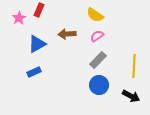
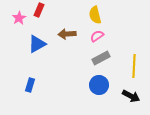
yellow semicircle: rotated 42 degrees clockwise
gray rectangle: moved 3 px right, 2 px up; rotated 18 degrees clockwise
blue rectangle: moved 4 px left, 13 px down; rotated 48 degrees counterclockwise
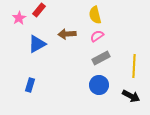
red rectangle: rotated 16 degrees clockwise
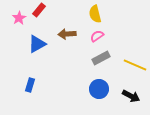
yellow semicircle: moved 1 px up
yellow line: moved 1 px right, 1 px up; rotated 70 degrees counterclockwise
blue circle: moved 4 px down
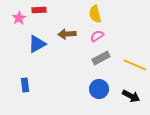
red rectangle: rotated 48 degrees clockwise
blue rectangle: moved 5 px left; rotated 24 degrees counterclockwise
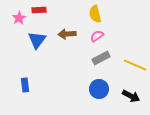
blue triangle: moved 4 px up; rotated 24 degrees counterclockwise
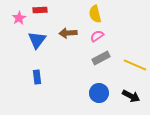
red rectangle: moved 1 px right
brown arrow: moved 1 px right, 1 px up
blue rectangle: moved 12 px right, 8 px up
blue circle: moved 4 px down
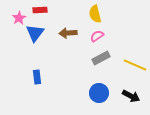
blue triangle: moved 2 px left, 7 px up
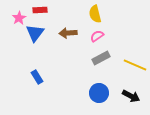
blue rectangle: rotated 24 degrees counterclockwise
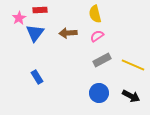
gray rectangle: moved 1 px right, 2 px down
yellow line: moved 2 px left
